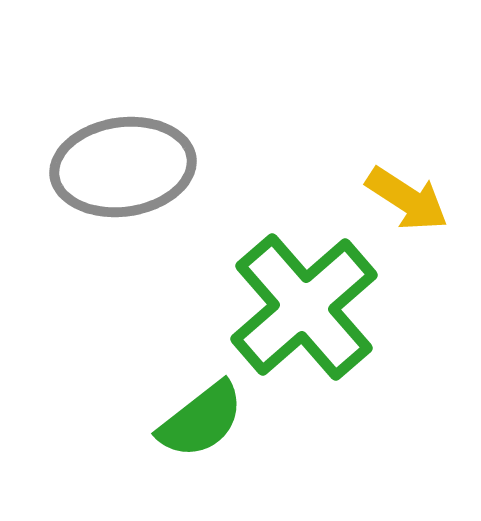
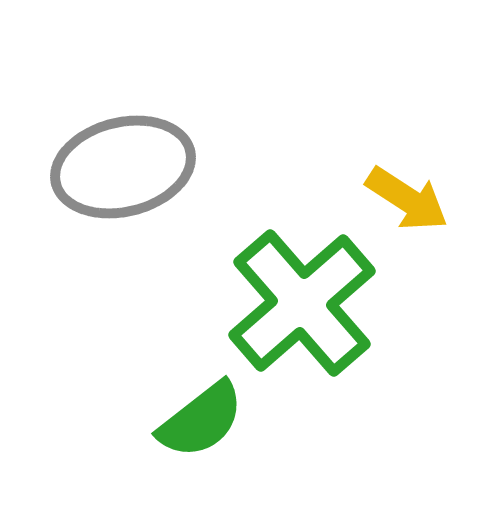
gray ellipse: rotated 6 degrees counterclockwise
green cross: moved 2 px left, 4 px up
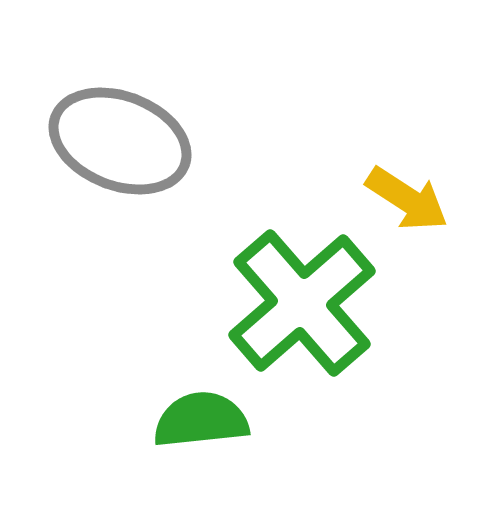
gray ellipse: moved 3 px left, 26 px up; rotated 35 degrees clockwise
green semicircle: rotated 148 degrees counterclockwise
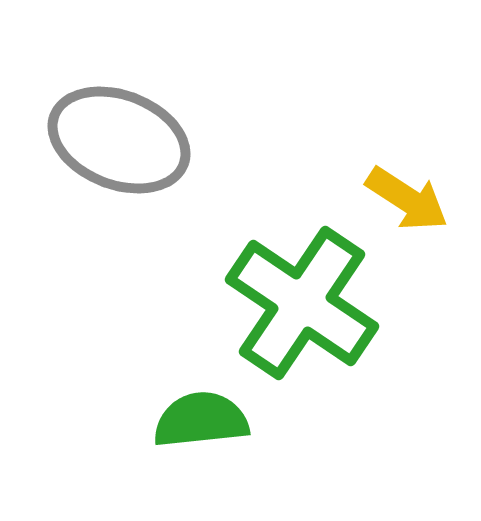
gray ellipse: moved 1 px left, 1 px up
green cross: rotated 15 degrees counterclockwise
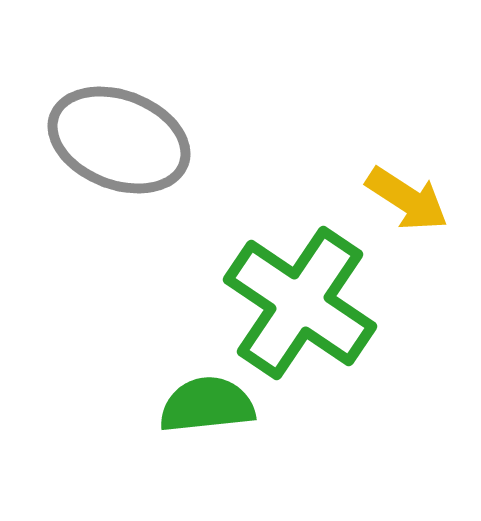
green cross: moved 2 px left
green semicircle: moved 6 px right, 15 px up
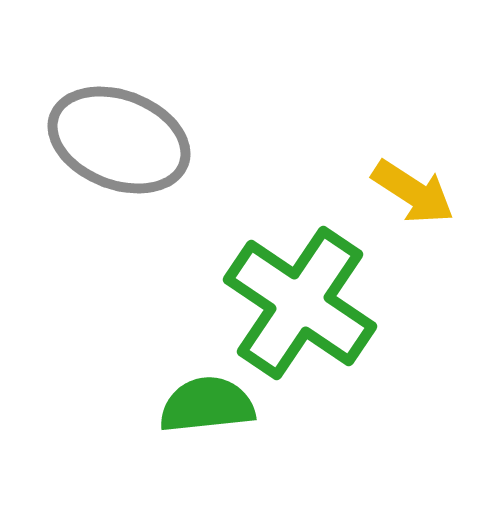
yellow arrow: moved 6 px right, 7 px up
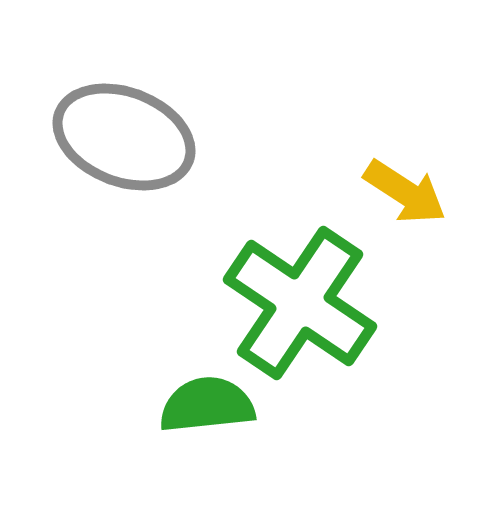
gray ellipse: moved 5 px right, 3 px up
yellow arrow: moved 8 px left
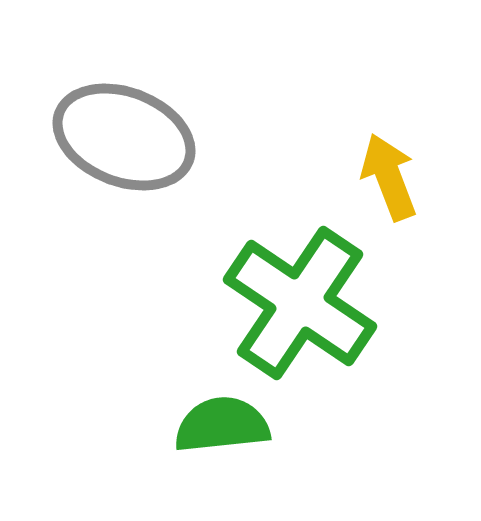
yellow arrow: moved 16 px left, 15 px up; rotated 144 degrees counterclockwise
green semicircle: moved 15 px right, 20 px down
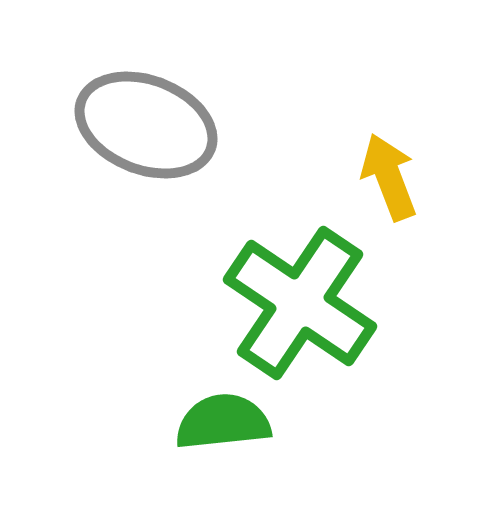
gray ellipse: moved 22 px right, 12 px up
green semicircle: moved 1 px right, 3 px up
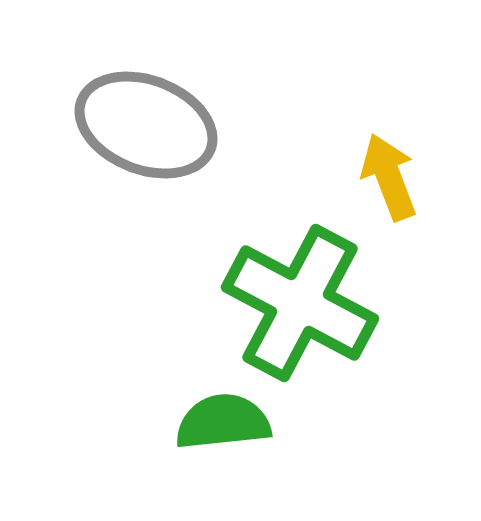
green cross: rotated 6 degrees counterclockwise
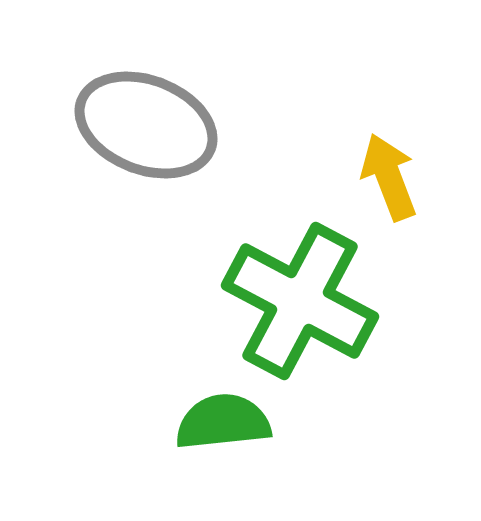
green cross: moved 2 px up
